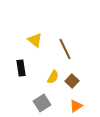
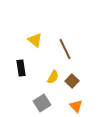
orange triangle: rotated 40 degrees counterclockwise
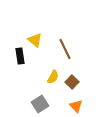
black rectangle: moved 1 px left, 12 px up
brown square: moved 1 px down
gray square: moved 2 px left, 1 px down
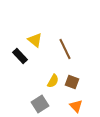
black rectangle: rotated 35 degrees counterclockwise
yellow semicircle: moved 4 px down
brown square: rotated 24 degrees counterclockwise
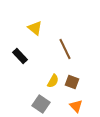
yellow triangle: moved 12 px up
gray square: moved 1 px right; rotated 24 degrees counterclockwise
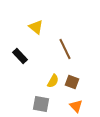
yellow triangle: moved 1 px right, 1 px up
gray square: rotated 24 degrees counterclockwise
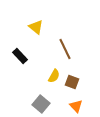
yellow semicircle: moved 1 px right, 5 px up
gray square: rotated 30 degrees clockwise
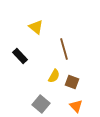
brown line: moved 1 px left; rotated 10 degrees clockwise
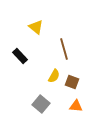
orange triangle: rotated 40 degrees counterclockwise
